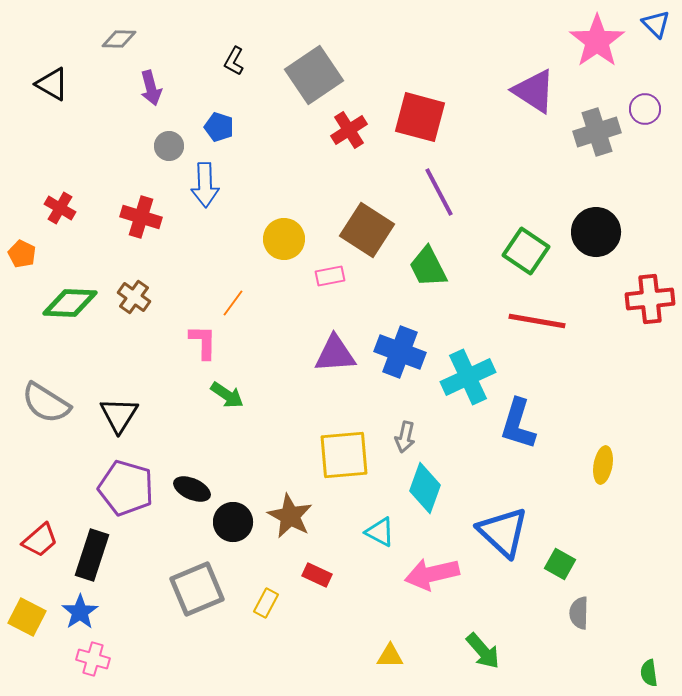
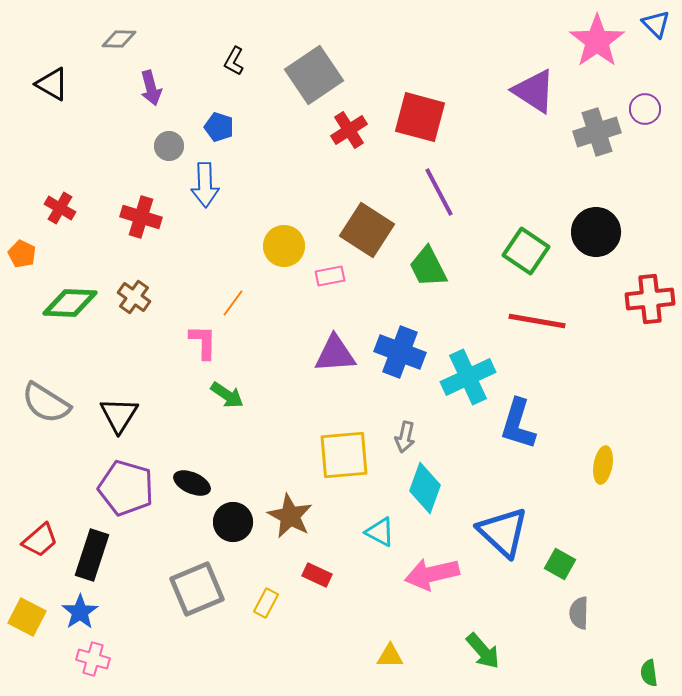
yellow circle at (284, 239): moved 7 px down
black ellipse at (192, 489): moved 6 px up
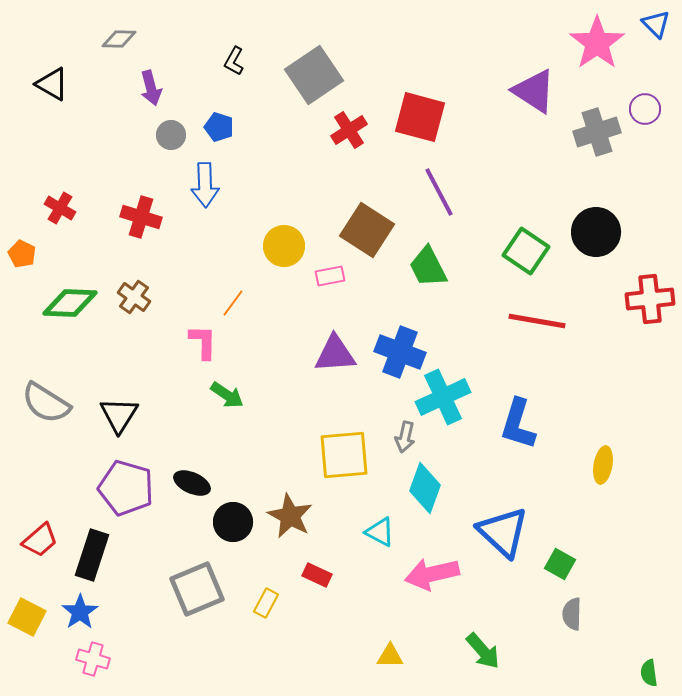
pink star at (597, 41): moved 2 px down
gray circle at (169, 146): moved 2 px right, 11 px up
cyan cross at (468, 377): moved 25 px left, 20 px down
gray semicircle at (579, 613): moved 7 px left, 1 px down
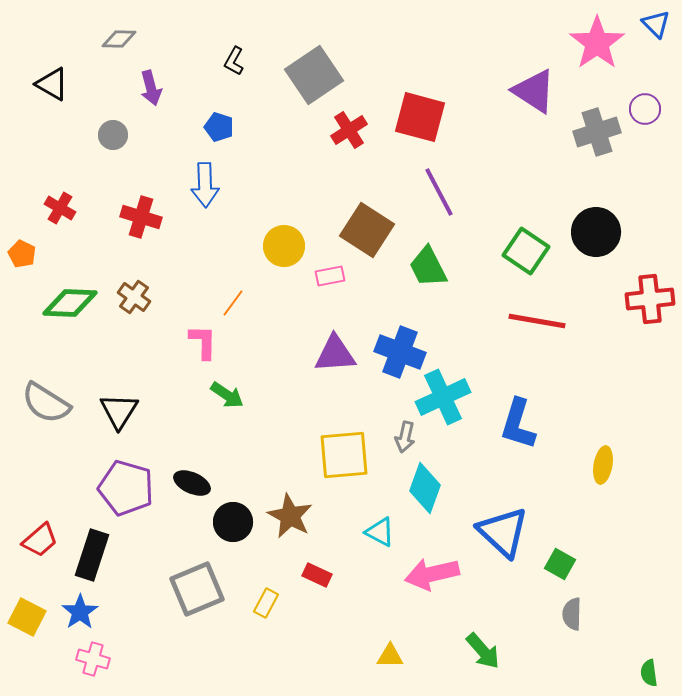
gray circle at (171, 135): moved 58 px left
black triangle at (119, 415): moved 4 px up
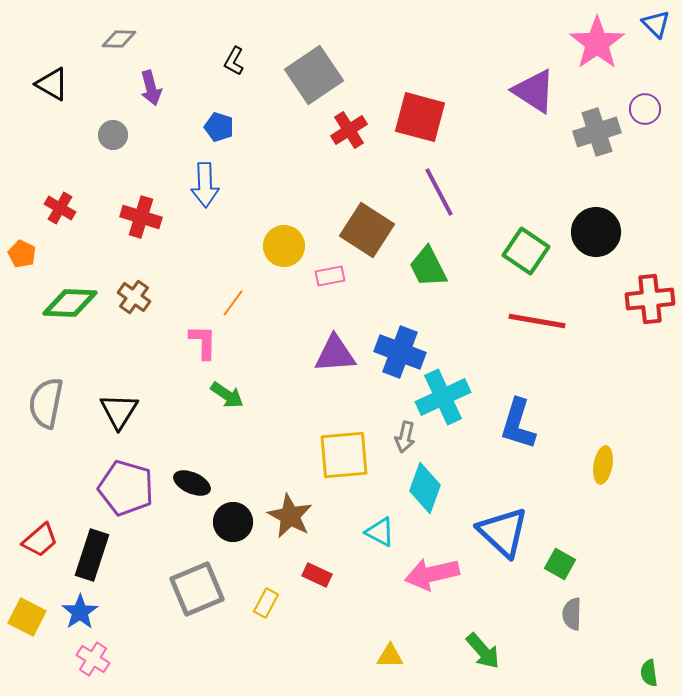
gray semicircle at (46, 403): rotated 69 degrees clockwise
pink cross at (93, 659): rotated 16 degrees clockwise
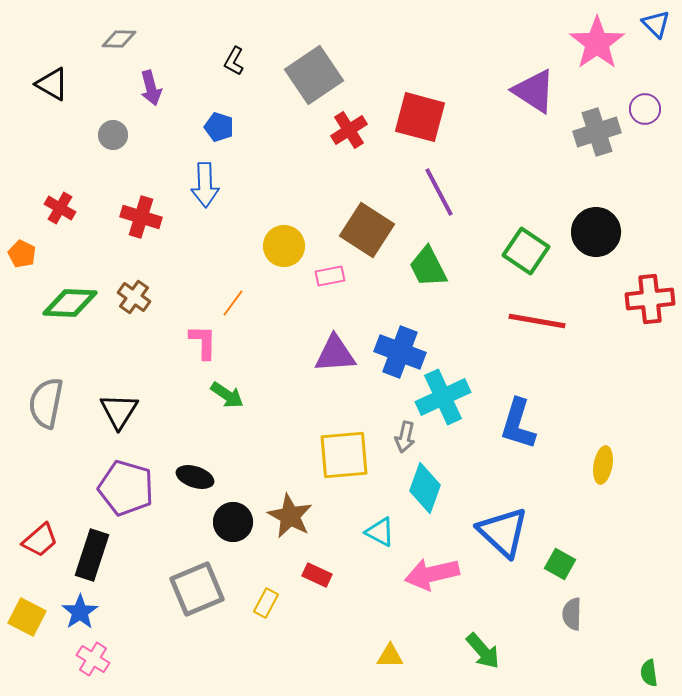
black ellipse at (192, 483): moved 3 px right, 6 px up; rotated 6 degrees counterclockwise
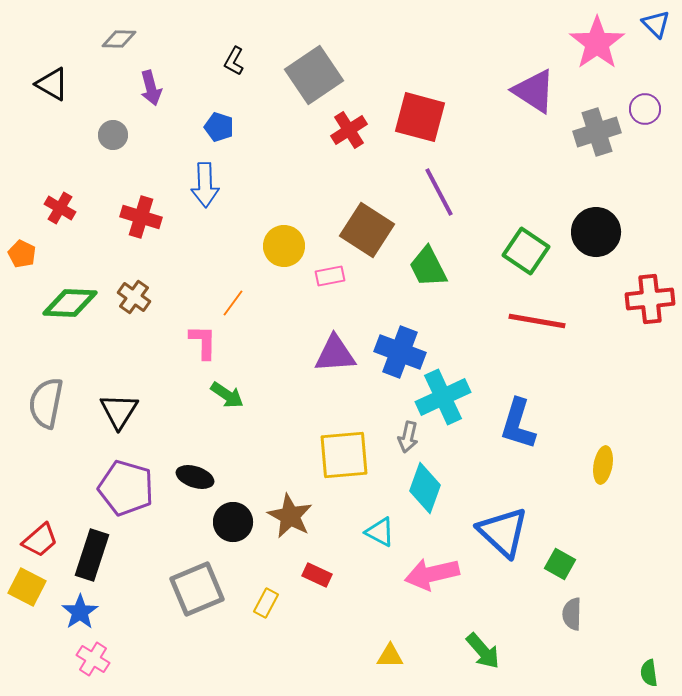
gray arrow at (405, 437): moved 3 px right
yellow square at (27, 617): moved 30 px up
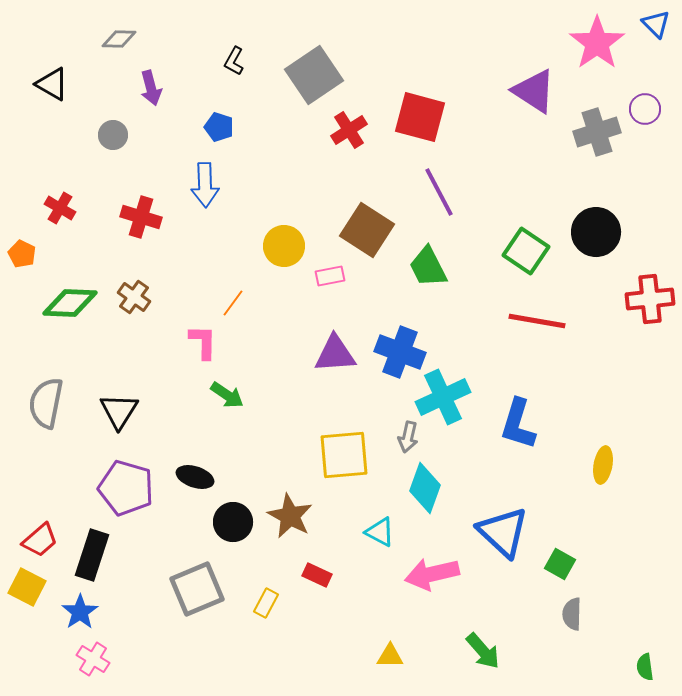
green semicircle at (649, 673): moved 4 px left, 6 px up
